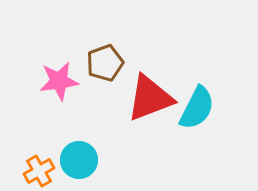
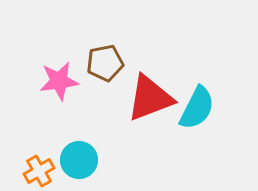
brown pentagon: rotated 9 degrees clockwise
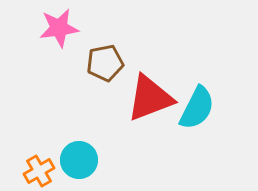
pink star: moved 53 px up
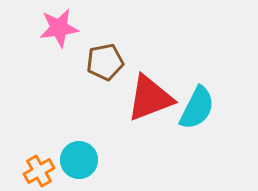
brown pentagon: moved 1 px up
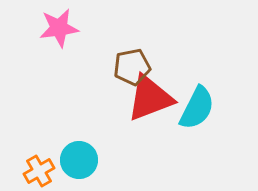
brown pentagon: moved 27 px right, 5 px down
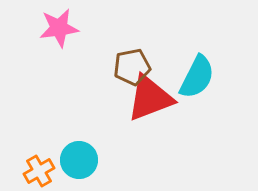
cyan semicircle: moved 31 px up
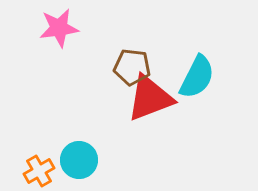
brown pentagon: rotated 18 degrees clockwise
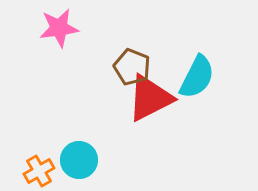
brown pentagon: rotated 15 degrees clockwise
red triangle: rotated 6 degrees counterclockwise
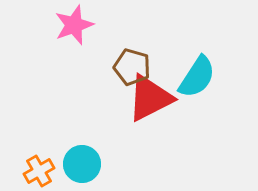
pink star: moved 15 px right, 3 px up; rotated 12 degrees counterclockwise
brown pentagon: rotated 6 degrees counterclockwise
cyan semicircle: rotated 6 degrees clockwise
cyan circle: moved 3 px right, 4 px down
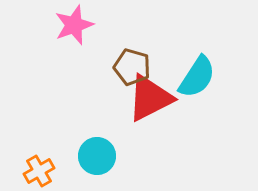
cyan circle: moved 15 px right, 8 px up
